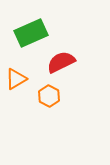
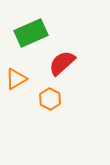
red semicircle: moved 1 px right, 1 px down; rotated 16 degrees counterclockwise
orange hexagon: moved 1 px right, 3 px down
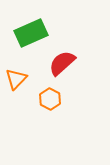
orange triangle: rotated 15 degrees counterclockwise
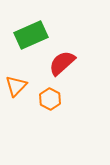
green rectangle: moved 2 px down
orange triangle: moved 7 px down
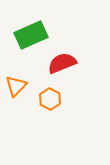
red semicircle: rotated 20 degrees clockwise
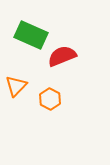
green rectangle: rotated 48 degrees clockwise
red semicircle: moved 7 px up
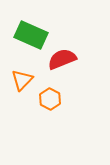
red semicircle: moved 3 px down
orange triangle: moved 6 px right, 6 px up
